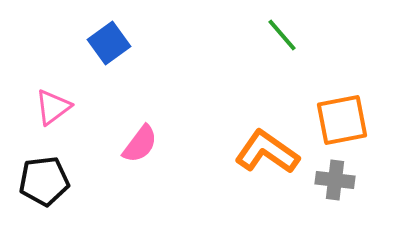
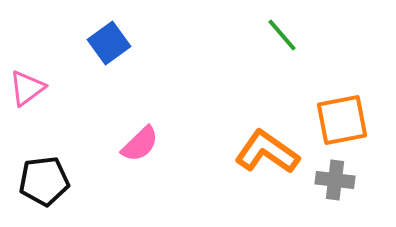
pink triangle: moved 26 px left, 19 px up
pink semicircle: rotated 9 degrees clockwise
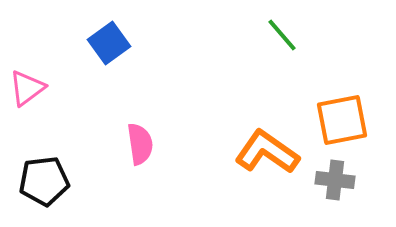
pink semicircle: rotated 54 degrees counterclockwise
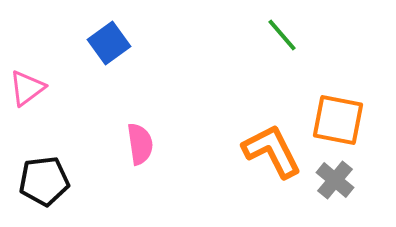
orange square: moved 4 px left; rotated 22 degrees clockwise
orange L-shape: moved 5 px right, 1 px up; rotated 28 degrees clockwise
gray cross: rotated 33 degrees clockwise
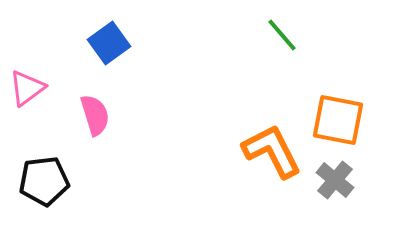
pink semicircle: moved 45 px left, 29 px up; rotated 9 degrees counterclockwise
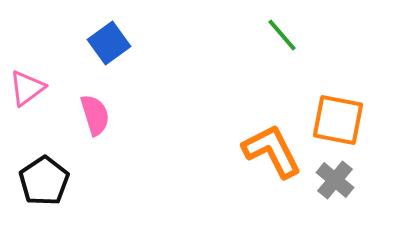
black pentagon: rotated 27 degrees counterclockwise
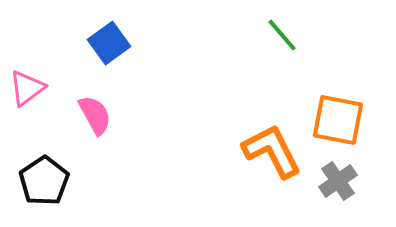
pink semicircle: rotated 12 degrees counterclockwise
gray cross: moved 3 px right, 1 px down; rotated 15 degrees clockwise
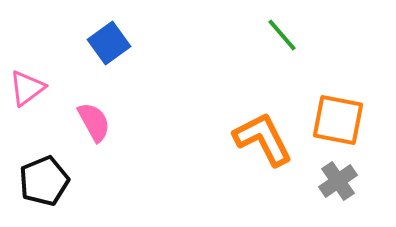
pink semicircle: moved 1 px left, 7 px down
orange L-shape: moved 9 px left, 12 px up
black pentagon: rotated 12 degrees clockwise
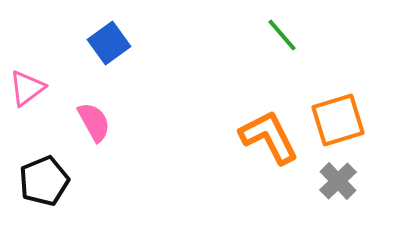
orange square: rotated 28 degrees counterclockwise
orange L-shape: moved 6 px right, 2 px up
gray cross: rotated 9 degrees counterclockwise
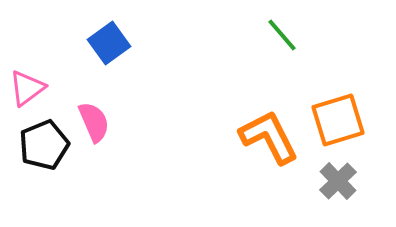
pink semicircle: rotated 6 degrees clockwise
black pentagon: moved 36 px up
